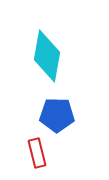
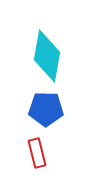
blue pentagon: moved 11 px left, 6 px up
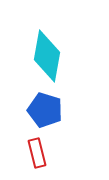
blue pentagon: moved 1 px left, 1 px down; rotated 16 degrees clockwise
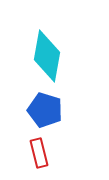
red rectangle: moved 2 px right
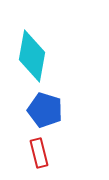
cyan diamond: moved 15 px left
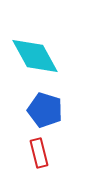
cyan diamond: moved 3 px right; rotated 39 degrees counterclockwise
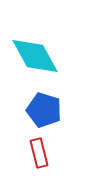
blue pentagon: moved 1 px left
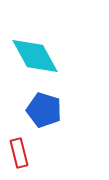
red rectangle: moved 20 px left
